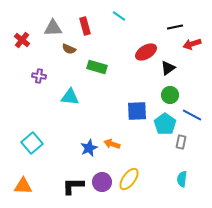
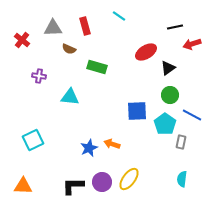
cyan square: moved 1 px right, 3 px up; rotated 15 degrees clockwise
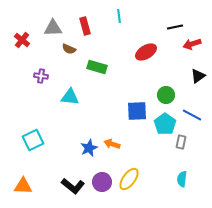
cyan line: rotated 48 degrees clockwise
black triangle: moved 30 px right, 8 px down
purple cross: moved 2 px right
green circle: moved 4 px left
black L-shape: rotated 140 degrees counterclockwise
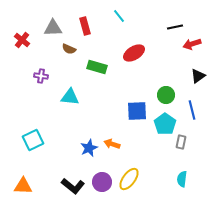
cyan line: rotated 32 degrees counterclockwise
red ellipse: moved 12 px left, 1 px down
blue line: moved 5 px up; rotated 48 degrees clockwise
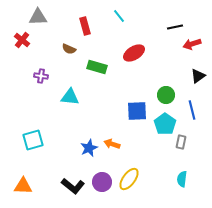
gray triangle: moved 15 px left, 11 px up
cyan square: rotated 10 degrees clockwise
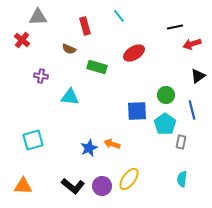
purple circle: moved 4 px down
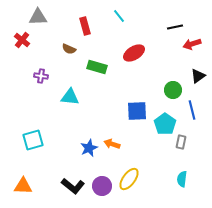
green circle: moved 7 px right, 5 px up
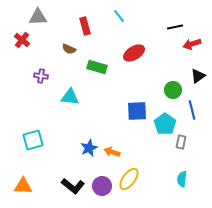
orange arrow: moved 8 px down
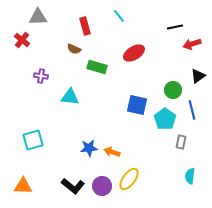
brown semicircle: moved 5 px right
blue square: moved 6 px up; rotated 15 degrees clockwise
cyan pentagon: moved 5 px up
blue star: rotated 18 degrees clockwise
cyan semicircle: moved 8 px right, 3 px up
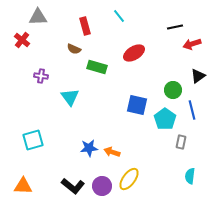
cyan triangle: rotated 48 degrees clockwise
